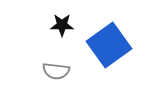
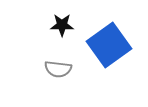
gray semicircle: moved 2 px right, 2 px up
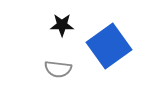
blue square: moved 1 px down
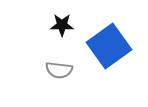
gray semicircle: moved 1 px right, 1 px down
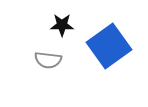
gray semicircle: moved 11 px left, 10 px up
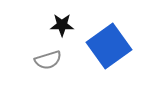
gray semicircle: rotated 24 degrees counterclockwise
